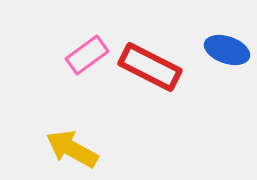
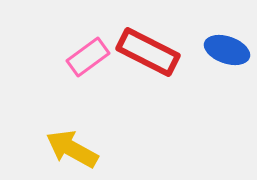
pink rectangle: moved 1 px right, 2 px down
red rectangle: moved 2 px left, 15 px up
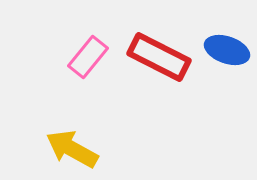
red rectangle: moved 11 px right, 5 px down
pink rectangle: rotated 15 degrees counterclockwise
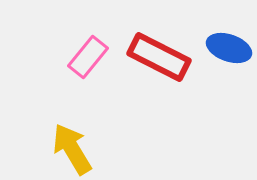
blue ellipse: moved 2 px right, 2 px up
yellow arrow: rotated 30 degrees clockwise
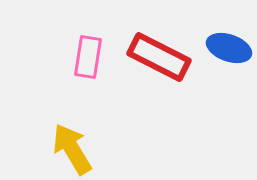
pink rectangle: rotated 30 degrees counterclockwise
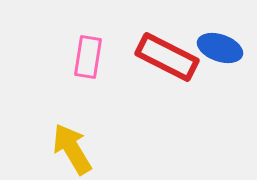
blue ellipse: moved 9 px left
red rectangle: moved 8 px right
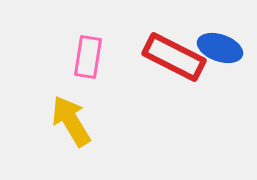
red rectangle: moved 7 px right
yellow arrow: moved 1 px left, 28 px up
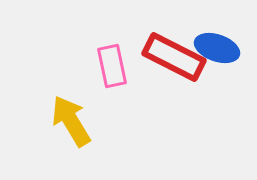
blue ellipse: moved 3 px left
pink rectangle: moved 24 px right, 9 px down; rotated 21 degrees counterclockwise
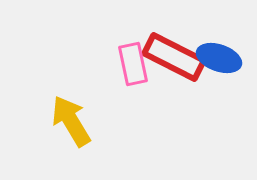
blue ellipse: moved 2 px right, 10 px down
pink rectangle: moved 21 px right, 2 px up
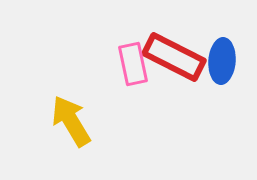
blue ellipse: moved 3 px right, 3 px down; rotated 75 degrees clockwise
